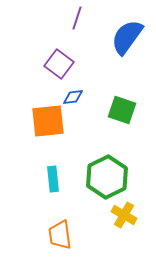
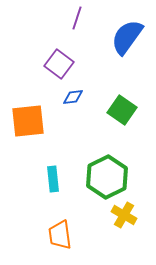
green square: rotated 16 degrees clockwise
orange square: moved 20 px left
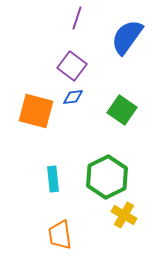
purple square: moved 13 px right, 2 px down
orange square: moved 8 px right, 10 px up; rotated 21 degrees clockwise
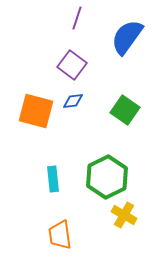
purple square: moved 1 px up
blue diamond: moved 4 px down
green square: moved 3 px right
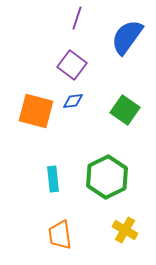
yellow cross: moved 1 px right, 15 px down
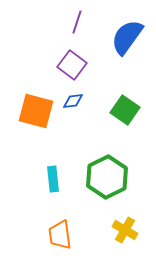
purple line: moved 4 px down
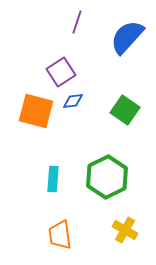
blue semicircle: rotated 6 degrees clockwise
purple square: moved 11 px left, 7 px down; rotated 20 degrees clockwise
cyan rectangle: rotated 10 degrees clockwise
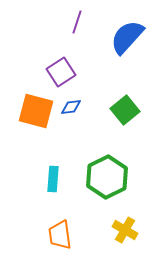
blue diamond: moved 2 px left, 6 px down
green square: rotated 16 degrees clockwise
